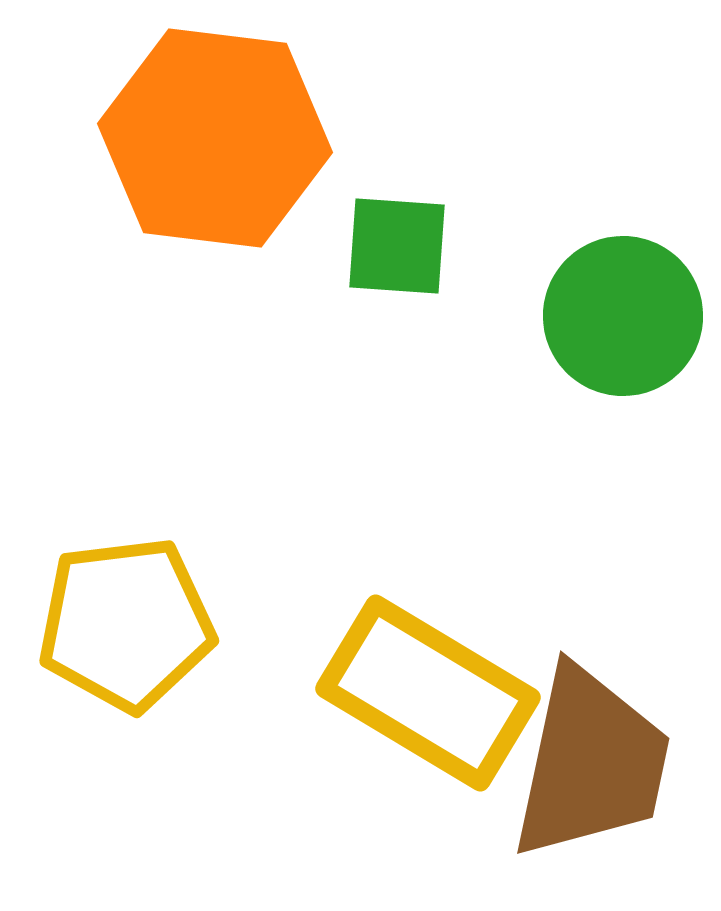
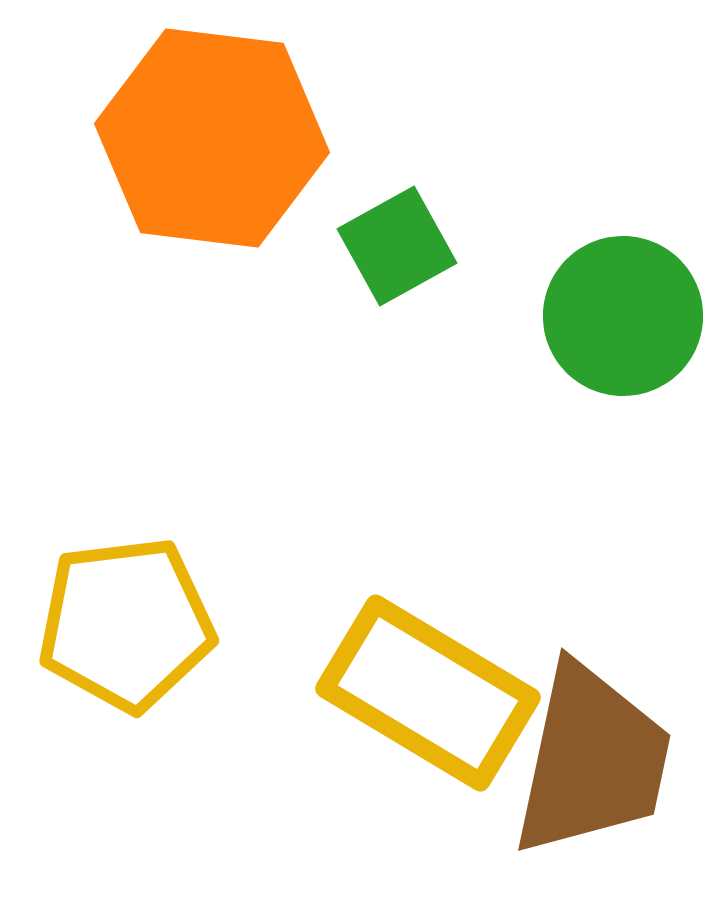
orange hexagon: moved 3 px left
green square: rotated 33 degrees counterclockwise
brown trapezoid: moved 1 px right, 3 px up
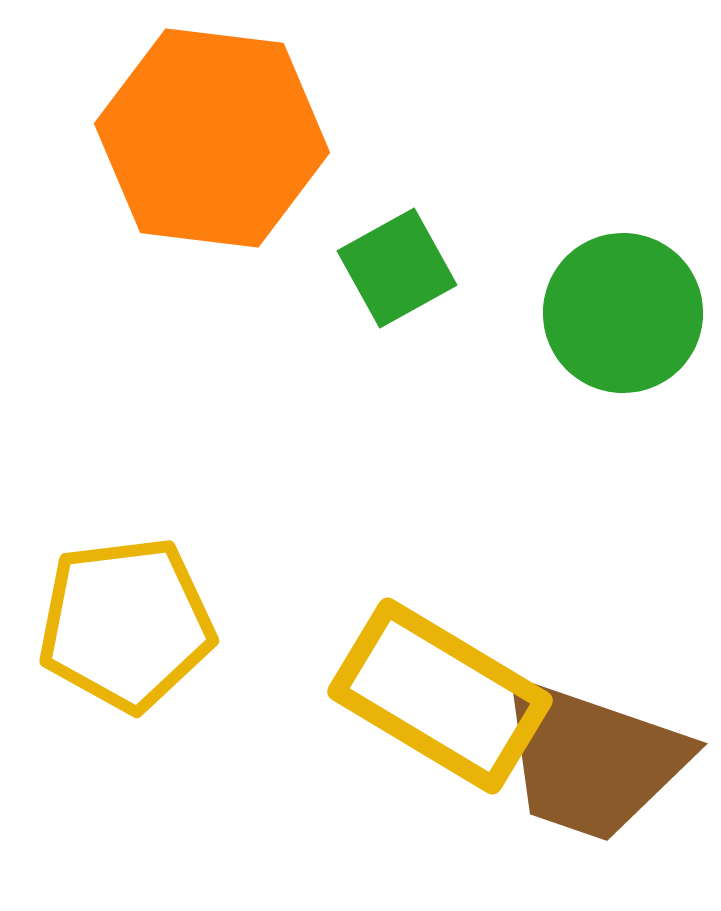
green square: moved 22 px down
green circle: moved 3 px up
yellow rectangle: moved 12 px right, 3 px down
brown trapezoid: rotated 97 degrees clockwise
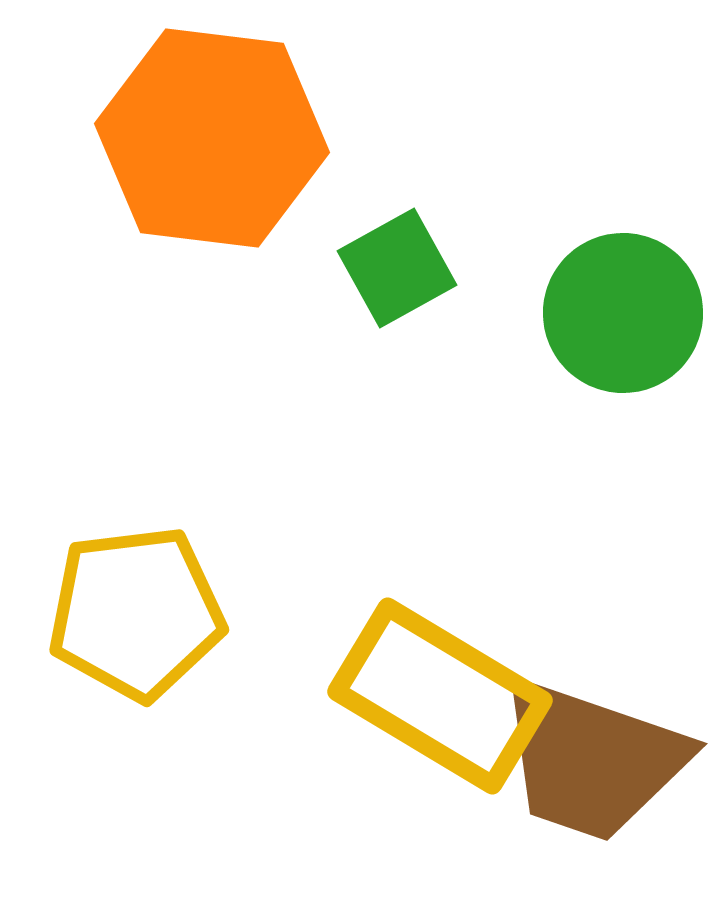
yellow pentagon: moved 10 px right, 11 px up
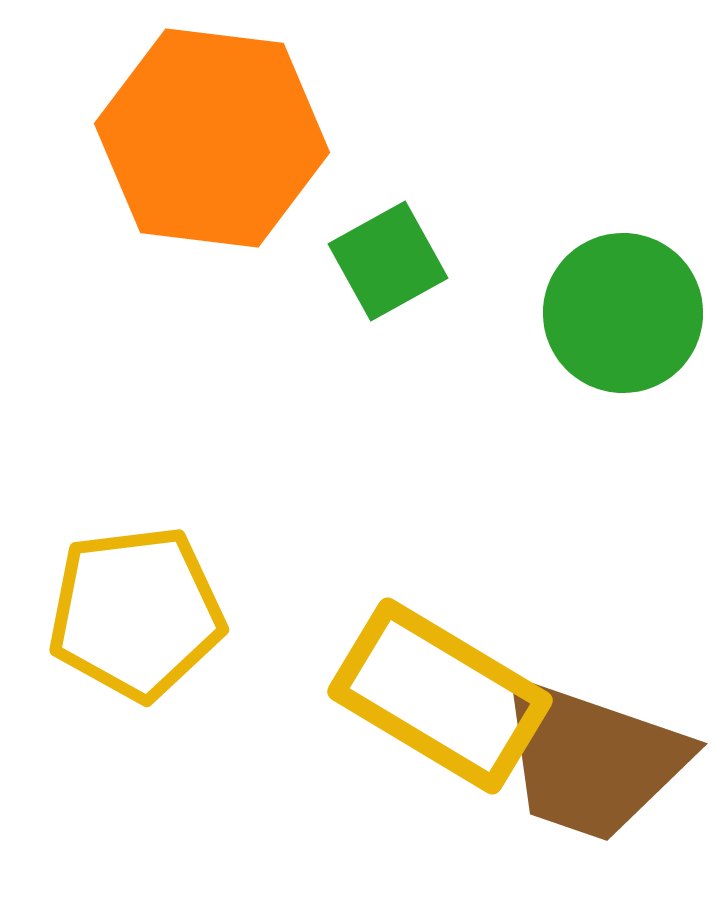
green square: moved 9 px left, 7 px up
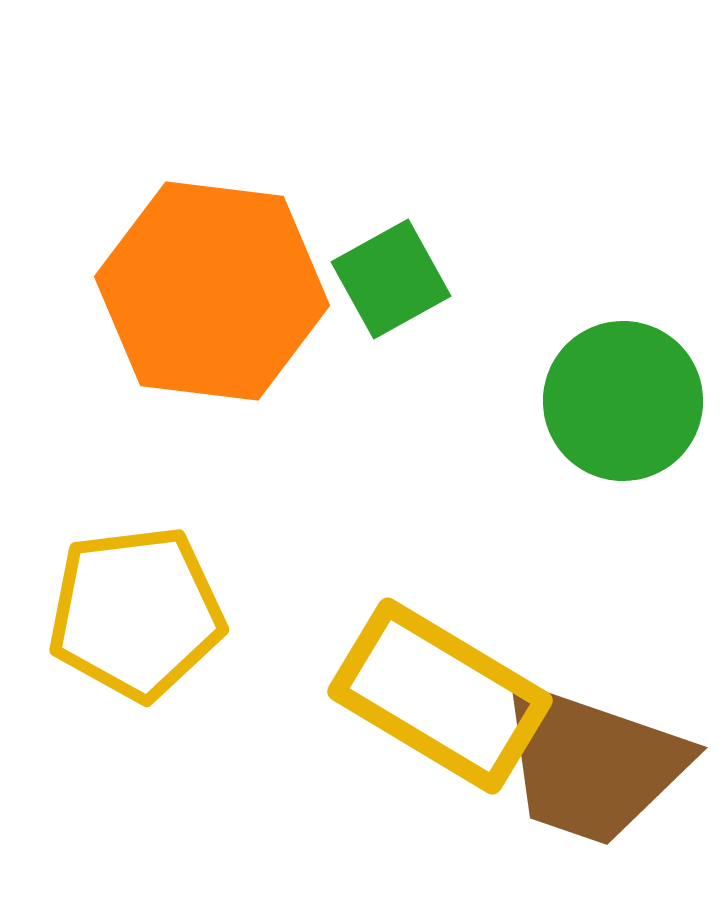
orange hexagon: moved 153 px down
green square: moved 3 px right, 18 px down
green circle: moved 88 px down
brown trapezoid: moved 4 px down
